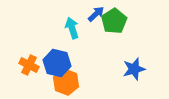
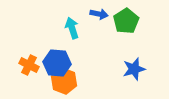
blue arrow: moved 3 px right; rotated 54 degrees clockwise
green pentagon: moved 12 px right
blue hexagon: rotated 8 degrees counterclockwise
orange hexagon: moved 2 px left, 1 px up
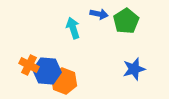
cyan arrow: moved 1 px right
blue hexagon: moved 10 px left, 8 px down
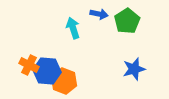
green pentagon: moved 1 px right
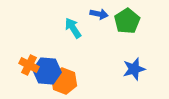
cyan arrow: rotated 15 degrees counterclockwise
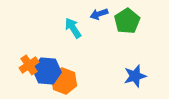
blue arrow: rotated 150 degrees clockwise
orange cross: rotated 30 degrees clockwise
blue star: moved 1 px right, 7 px down
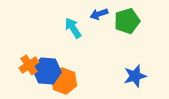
green pentagon: rotated 15 degrees clockwise
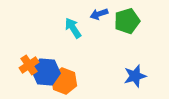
blue hexagon: moved 1 px left, 1 px down
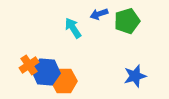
orange hexagon: rotated 20 degrees counterclockwise
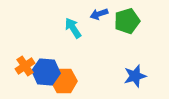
orange cross: moved 4 px left, 1 px down
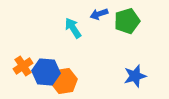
orange cross: moved 2 px left
orange hexagon: rotated 10 degrees counterclockwise
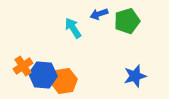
blue hexagon: moved 3 px left, 3 px down
